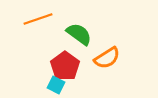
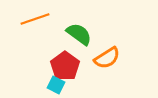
orange line: moved 3 px left
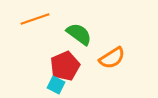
orange semicircle: moved 5 px right
red pentagon: rotated 12 degrees clockwise
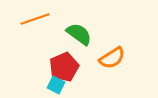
red pentagon: moved 1 px left, 1 px down
